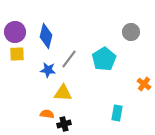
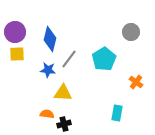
blue diamond: moved 4 px right, 3 px down
orange cross: moved 8 px left, 2 px up
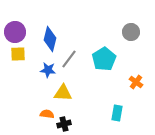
yellow square: moved 1 px right
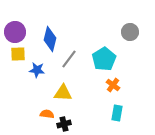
gray circle: moved 1 px left
blue star: moved 11 px left
orange cross: moved 23 px left, 3 px down
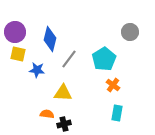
yellow square: rotated 14 degrees clockwise
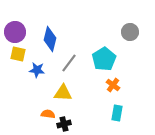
gray line: moved 4 px down
orange semicircle: moved 1 px right
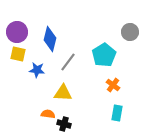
purple circle: moved 2 px right
cyan pentagon: moved 4 px up
gray line: moved 1 px left, 1 px up
black cross: rotated 32 degrees clockwise
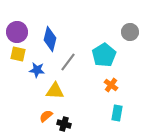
orange cross: moved 2 px left
yellow triangle: moved 8 px left, 2 px up
orange semicircle: moved 2 px left, 2 px down; rotated 48 degrees counterclockwise
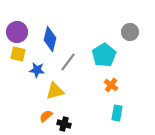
yellow triangle: rotated 18 degrees counterclockwise
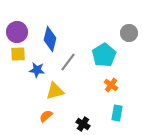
gray circle: moved 1 px left, 1 px down
yellow square: rotated 14 degrees counterclockwise
black cross: moved 19 px right; rotated 16 degrees clockwise
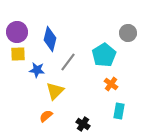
gray circle: moved 1 px left
orange cross: moved 1 px up
yellow triangle: rotated 30 degrees counterclockwise
cyan rectangle: moved 2 px right, 2 px up
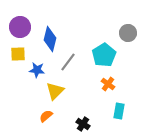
purple circle: moved 3 px right, 5 px up
orange cross: moved 3 px left
